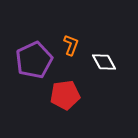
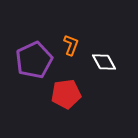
red pentagon: moved 1 px right, 1 px up
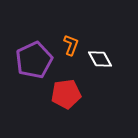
white diamond: moved 4 px left, 3 px up
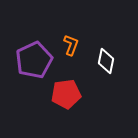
white diamond: moved 6 px right, 2 px down; rotated 40 degrees clockwise
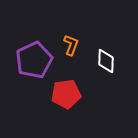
white diamond: rotated 10 degrees counterclockwise
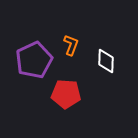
red pentagon: rotated 12 degrees clockwise
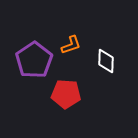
orange L-shape: rotated 50 degrees clockwise
purple pentagon: rotated 9 degrees counterclockwise
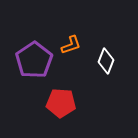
white diamond: rotated 20 degrees clockwise
red pentagon: moved 5 px left, 9 px down
